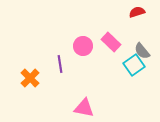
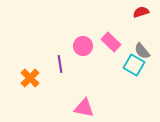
red semicircle: moved 4 px right
cyan square: rotated 25 degrees counterclockwise
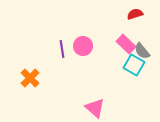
red semicircle: moved 6 px left, 2 px down
pink rectangle: moved 15 px right, 2 px down
purple line: moved 2 px right, 15 px up
pink triangle: moved 11 px right; rotated 30 degrees clockwise
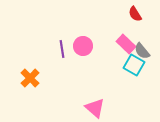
red semicircle: rotated 105 degrees counterclockwise
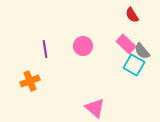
red semicircle: moved 3 px left, 1 px down
purple line: moved 17 px left
orange cross: moved 3 px down; rotated 24 degrees clockwise
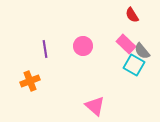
pink triangle: moved 2 px up
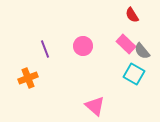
purple line: rotated 12 degrees counterclockwise
cyan square: moved 9 px down
orange cross: moved 2 px left, 3 px up
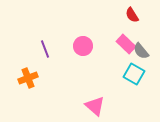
gray semicircle: moved 1 px left
